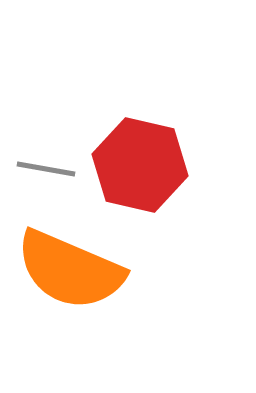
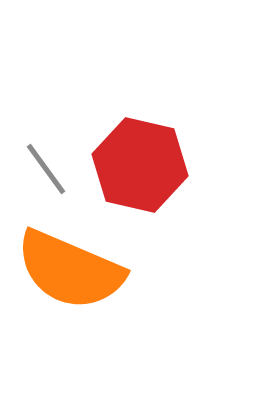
gray line: rotated 44 degrees clockwise
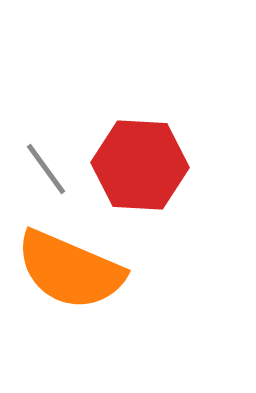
red hexagon: rotated 10 degrees counterclockwise
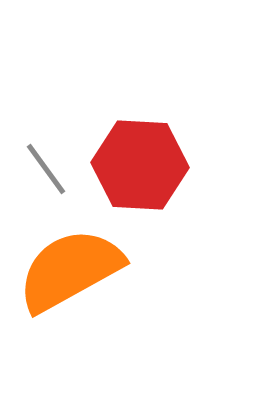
orange semicircle: rotated 128 degrees clockwise
